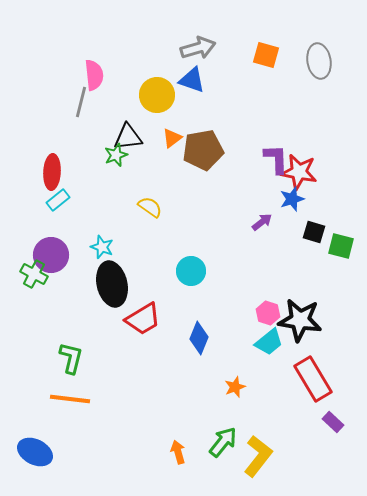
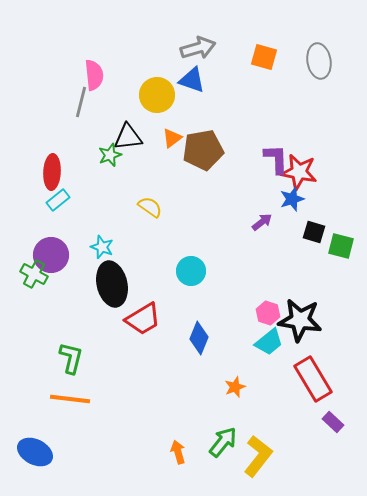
orange square: moved 2 px left, 2 px down
green star: moved 6 px left
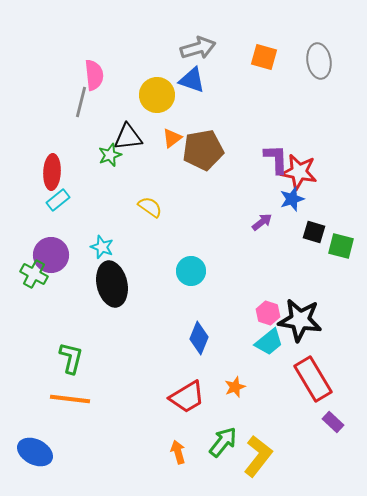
red trapezoid: moved 44 px right, 78 px down
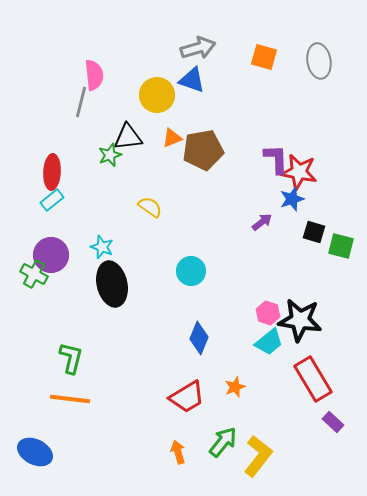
orange triangle: rotated 15 degrees clockwise
cyan rectangle: moved 6 px left
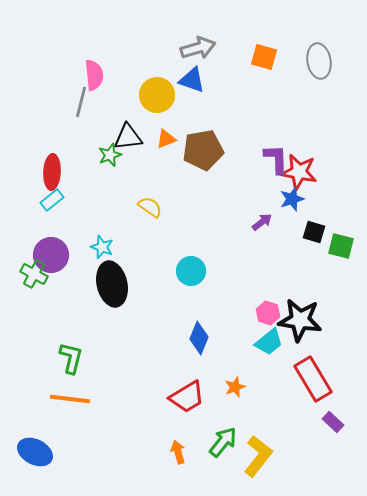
orange triangle: moved 6 px left, 1 px down
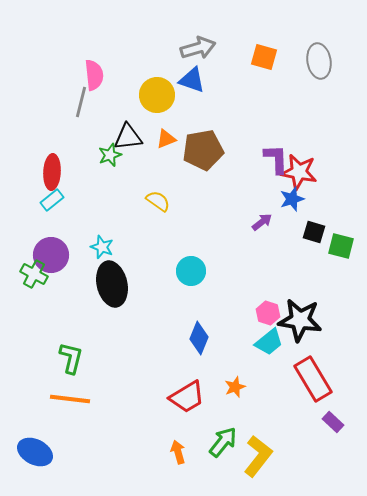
yellow semicircle: moved 8 px right, 6 px up
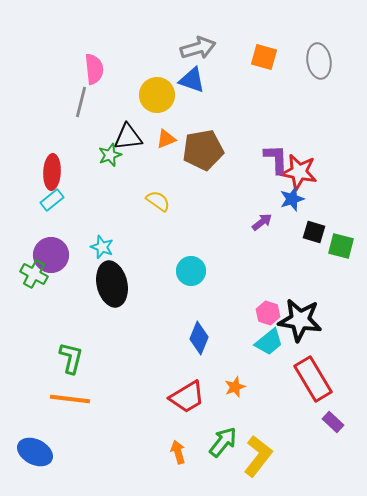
pink semicircle: moved 6 px up
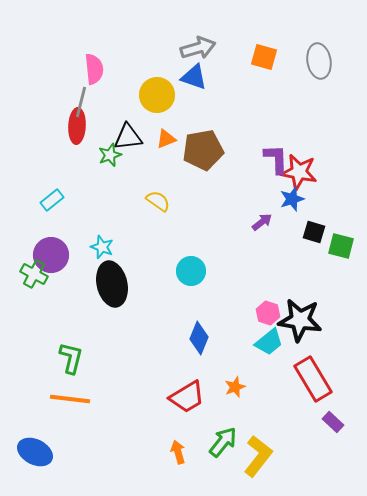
blue triangle: moved 2 px right, 3 px up
red ellipse: moved 25 px right, 46 px up
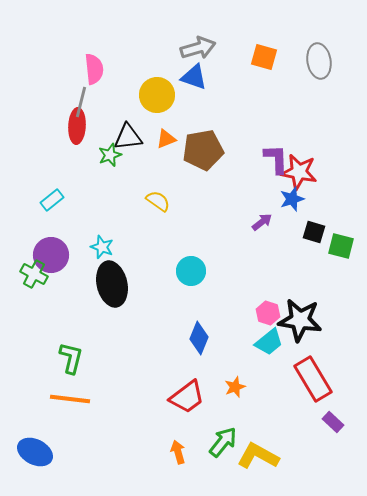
red trapezoid: rotated 6 degrees counterclockwise
yellow L-shape: rotated 99 degrees counterclockwise
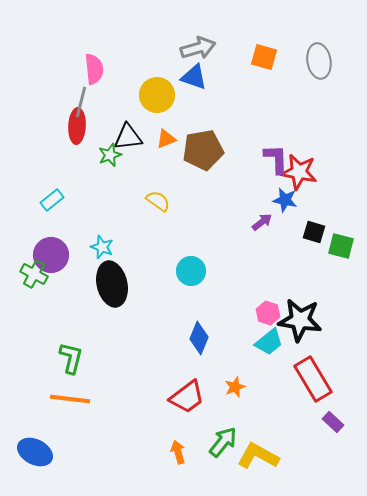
blue star: moved 7 px left, 1 px down; rotated 30 degrees clockwise
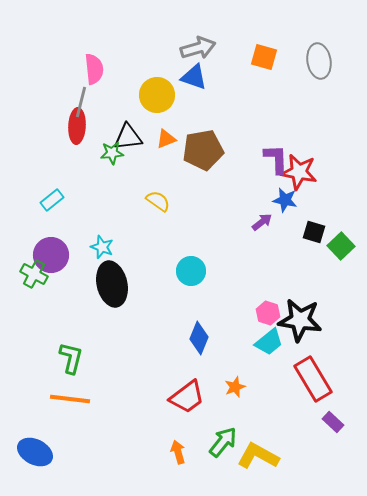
green star: moved 2 px right, 2 px up; rotated 15 degrees clockwise
green square: rotated 32 degrees clockwise
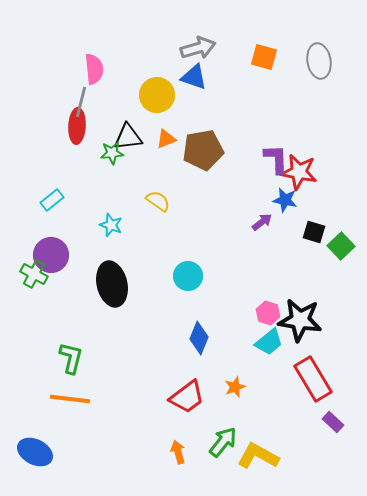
cyan star: moved 9 px right, 22 px up
cyan circle: moved 3 px left, 5 px down
